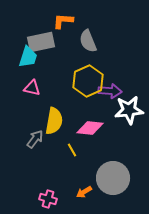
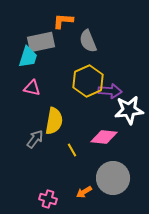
pink diamond: moved 14 px right, 9 px down
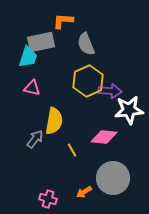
gray semicircle: moved 2 px left, 3 px down
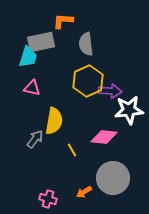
gray semicircle: rotated 15 degrees clockwise
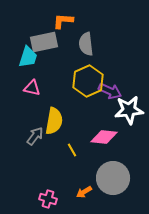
gray rectangle: moved 3 px right
purple arrow: rotated 20 degrees clockwise
gray arrow: moved 3 px up
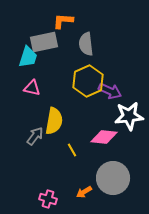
white star: moved 6 px down
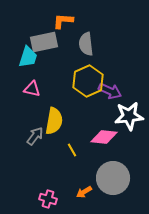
pink triangle: moved 1 px down
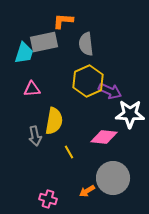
cyan trapezoid: moved 4 px left, 4 px up
pink triangle: rotated 18 degrees counterclockwise
white star: moved 1 px right, 2 px up; rotated 8 degrees clockwise
gray arrow: rotated 132 degrees clockwise
yellow line: moved 3 px left, 2 px down
orange arrow: moved 3 px right, 1 px up
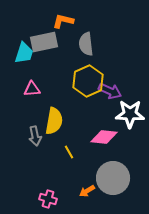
orange L-shape: rotated 10 degrees clockwise
